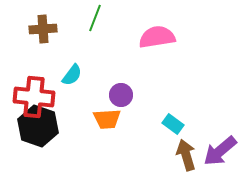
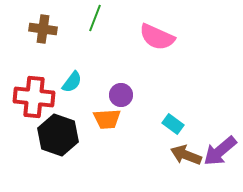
brown cross: rotated 12 degrees clockwise
pink semicircle: rotated 147 degrees counterclockwise
cyan semicircle: moved 7 px down
black hexagon: moved 20 px right, 9 px down
brown arrow: rotated 52 degrees counterclockwise
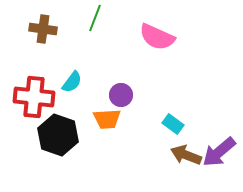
purple arrow: moved 1 px left, 1 px down
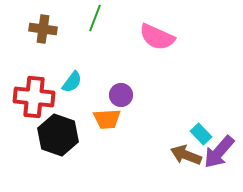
cyan rectangle: moved 28 px right, 10 px down; rotated 10 degrees clockwise
purple arrow: rotated 9 degrees counterclockwise
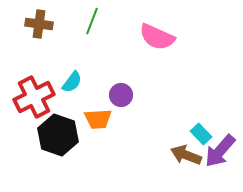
green line: moved 3 px left, 3 px down
brown cross: moved 4 px left, 5 px up
red cross: rotated 33 degrees counterclockwise
orange trapezoid: moved 9 px left
purple arrow: moved 1 px right, 1 px up
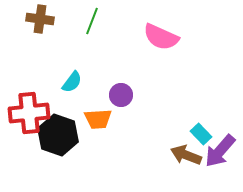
brown cross: moved 1 px right, 5 px up
pink semicircle: moved 4 px right
red cross: moved 5 px left, 16 px down; rotated 21 degrees clockwise
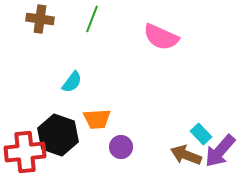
green line: moved 2 px up
purple circle: moved 52 px down
red cross: moved 4 px left, 39 px down
orange trapezoid: moved 1 px left
